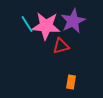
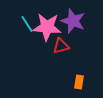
purple star: rotated 25 degrees counterclockwise
pink star: moved 1 px right, 1 px down
orange rectangle: moved 8 px right
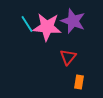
red triangle: moved 7 px right, 11 px down; rotated 36 degrees counterclockwise
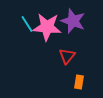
red triangle: moved 1 px left, 1 px up
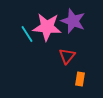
cyan line: moved 10 px down
orange rectangle: moved 1 px right, 3 px up
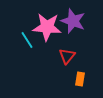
cyan line: moved 6 px down
